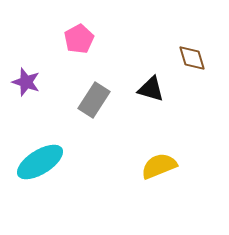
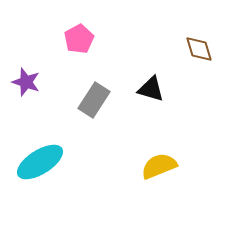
brown diamond: moved 7 px right, 9 px up
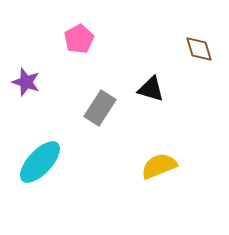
gray rectangle: moved 6 px right, 8 px down
cyan ellipse: rotated 15 degrees counterclockwise
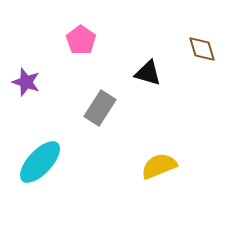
pink pentagon: moved 2 px right, 1 px down; rotated 8 degrees counterclockwise
brown diamond: moved 3 px right
black triangle: moved 3 px left, 16 px up
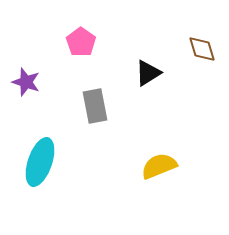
pink pentagon: moved 2 px down
black triangle: rotated 48 degrees counterclockwise
gray rectangle: moved 5 px left, 2 px up; rotated 44 degrees counterclockwise
cyan ellipse: rotated 24 degrees counterclockwise
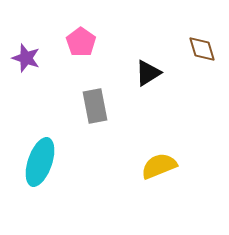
purple star: moved 24 px up
